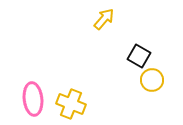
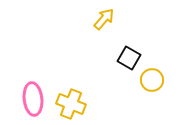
black square: moved 10 px left, 2 px down
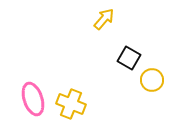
pink ellipse: rotated 12 degrees counterclockwise
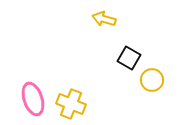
yellow arrow: rotated 115 degrees counterclockwise
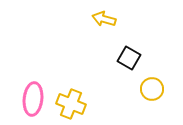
yellow circle: moved 9 px down
pink ellipse: rotated 24 degrees clockwise
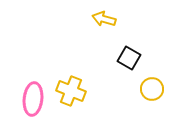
yellow cross: moved 13 px up
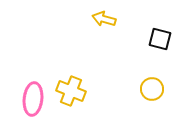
black square: moved 31 px right, 19 px up; rotated 15 degrees counterclockwise
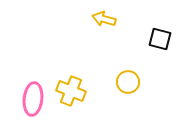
yellow circle: moved 24 px left, 7 px up
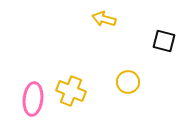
black square: moved 4 px right, 2 px down
